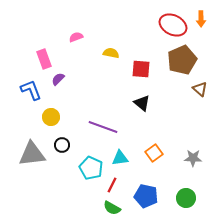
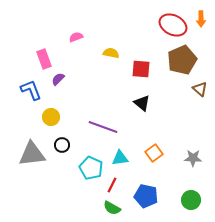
green circle: moved 5 px right, 2 px down
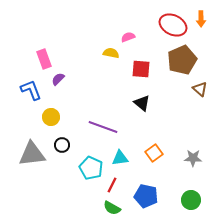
pink semicircle: moved 52 px right
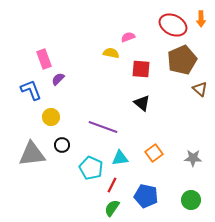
green semicircle: rotated 96 degrees clockwise
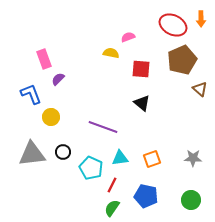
blue L-shape: moved 4 px down
black circle: moved 1 px right, 7 px down
orange square: moved 2 px left, 6 px down; rotated 18 degrees clockwise
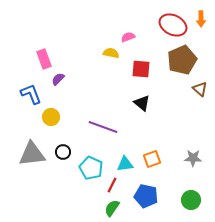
cyan triangle: moved 5 px right, 6 px down
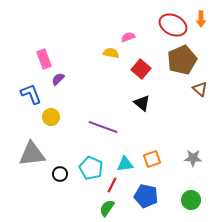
red square: rotated 36 degrees clockwise
black circle: moved 3 px left, 22 px down
green semicircle: moved 5 px left
